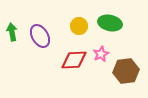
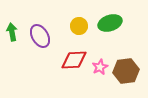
green ellipse: rotated 30 degrees counterclockwise
pink star: moved 1 px left, 13 px down
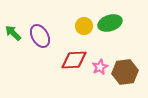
yellow circle: moved 5 px right
green arrow: moved 1 px right, 1 px down; rotated 36 degrees counterclockwise
brown hexagon: moved 1 px left, 1 px down
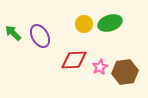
yellow circle: moved 2 px up
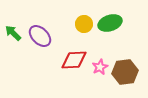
purple ellipse: rotated 15 degrees counterclockwise
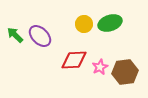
green arrow: moved 2 px right, 2 px down
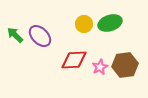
brown hexagon: moved 7 px up
